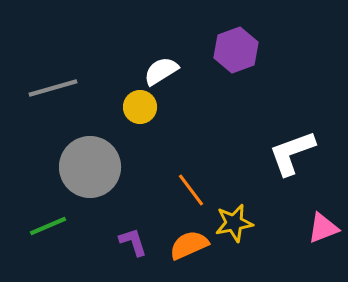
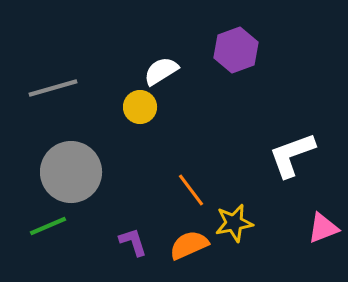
white L-shape: moved 2 px down
gray circle: moved 19 px left, 5 px down
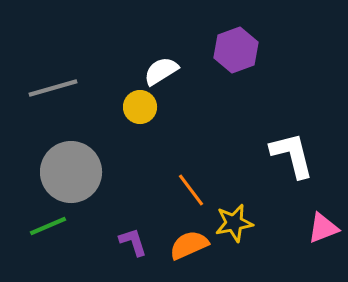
white L-shape: rotated 96 degrees clockwise
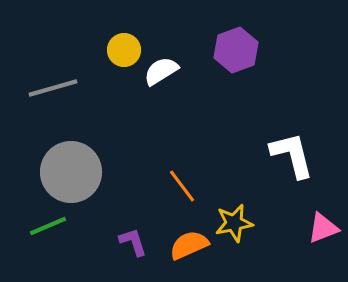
yellow circle: moved 16 px left, 57 px up
orange line: moved 9 px left, 4 px up
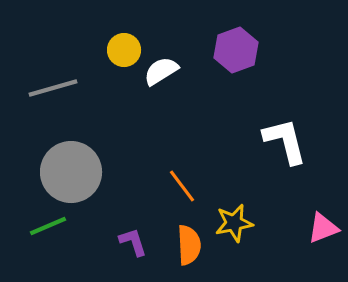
white L-shape: moved 7 px left, 14 px up
orange semicircle: rotated 111 degrees clockwise
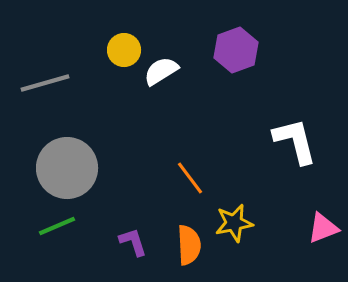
gray line: moved 8 px left, 5 px up
white L-shape: moved 10 px right
gray circle: moved 4 px left, 4 px up
orange line: moved 8 px right, 8 px up
green line: moved 9 px right
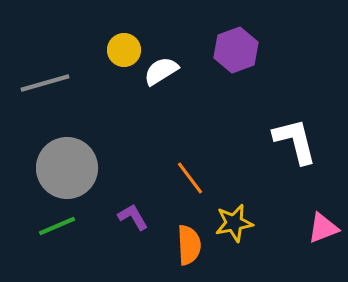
purple L-shape: moved 25 px up; rotated 12 degrees counterclockwise
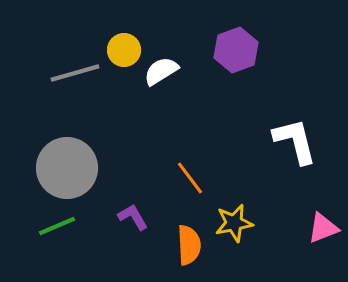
gray line: moved 30 px right, 10 px up
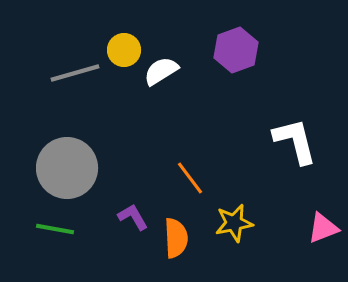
green line: moved 2 px left, 3 px down; rotated 33 degrees clockwise
orange semicircle: moved 13 px left, 7 px up
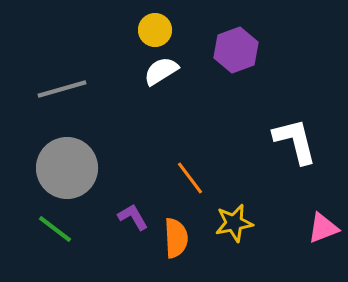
yellow circle: moved 31 px right, 20 px up
gray line: moved 13 px left, 16 px down
green line: rotated 27 degrees clockwise
